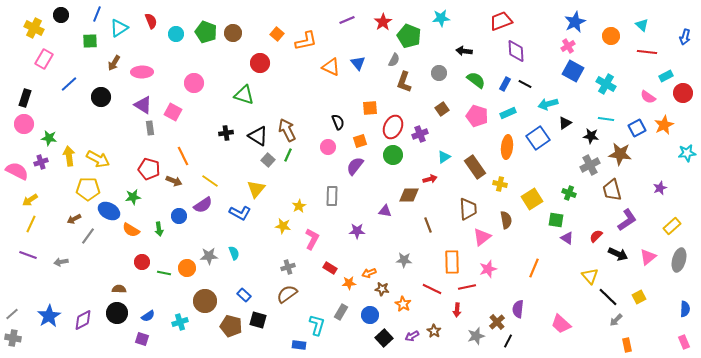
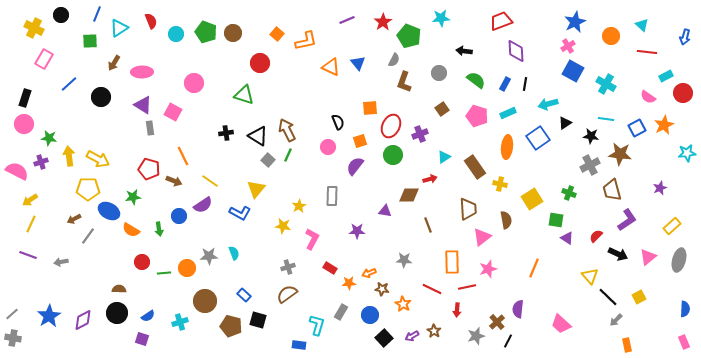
black line at (525, 84): rotated 72 degrees clockwise
red ellipse at (393, 127): moved 2 px left, 1 px up
green line at (164, 273): rotated 16 degrees counterclockwise
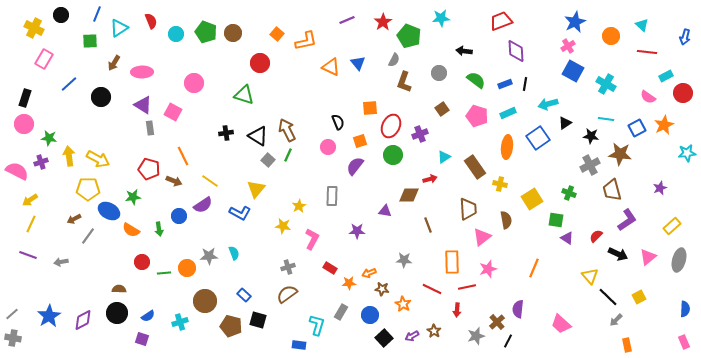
blue rectangle at (505, 84): rotated 40 degrees clockwise
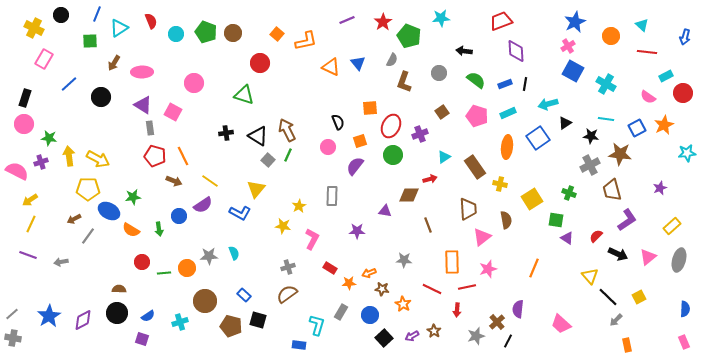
gray semicircle at (394, 60): moved 2 px left
brown square at (442, 109): moved 3 px down
red pentagon at (149, 169): moved 6 px right, 13 px up
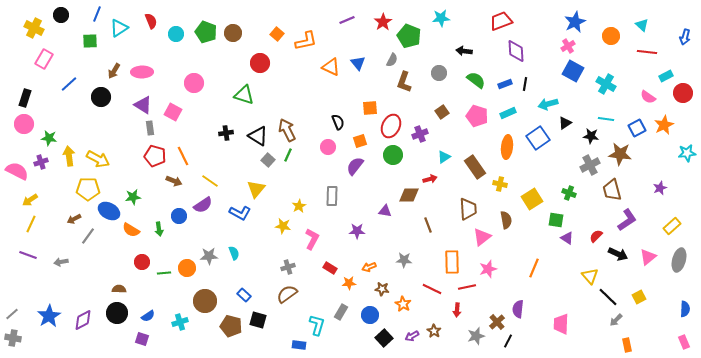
brown arrow at (114, 63): moved 8 px down
orange arrow at (369, 273): moved 6 px up
pink trapezoid at (561, 324): rotated 50 degrees clockwise
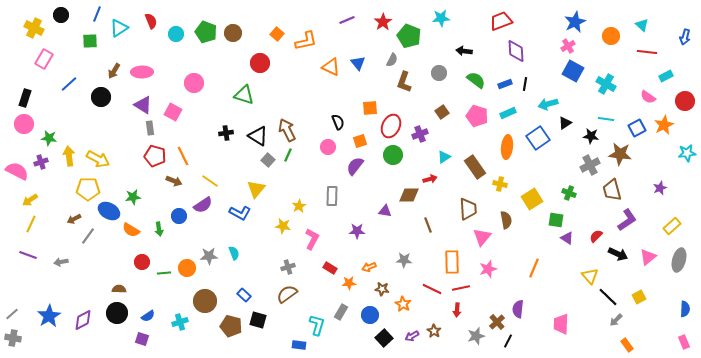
red circle at (683, 93): moved 2 px right, 8 px down
pink triangle at (482, 237): rotated 12 degrees counterclockwise
red line at (467, 287): moved 6 px left, 1 px down
orange rectangle at (627, 345): rotated 24 degrees counterclockwise
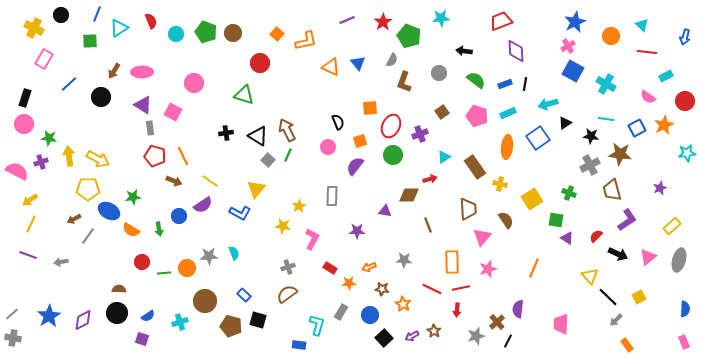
brown semicircle at (506, 220): rotated 24 degrees counterclockwise
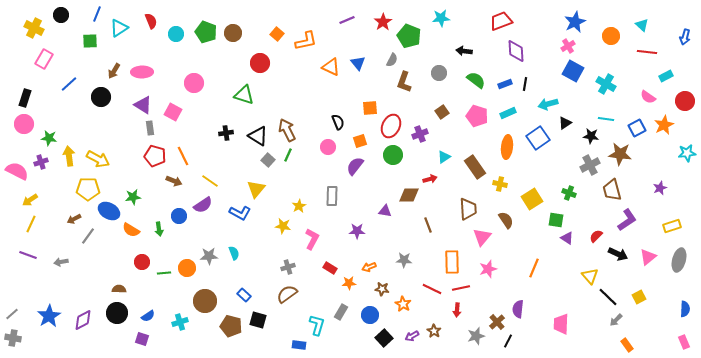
yellow rectangle at (672, 226): rotated 24 degrees clockwise
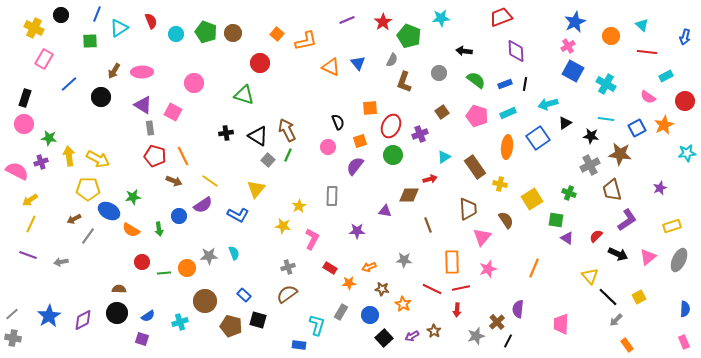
red trapezoid at (501, 21): moved 4 px up
blue L-shape at (240, 213): moved 2 px left, 2 px down
gray ellipse at (679, 260): rotated 10 degrees clockwise
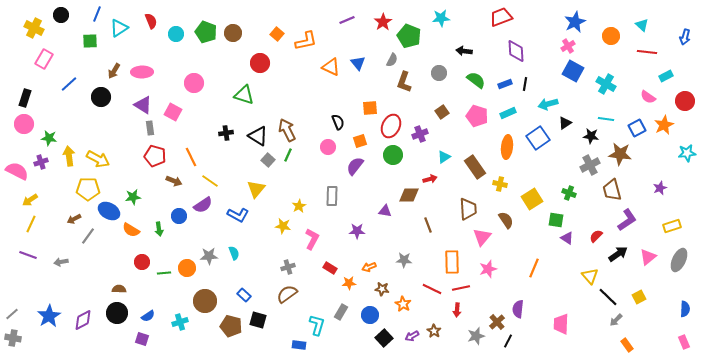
orange line at (183, 156): moved 8 px right, 1 px down
black arrow at (618, 254): rotated 60 degrees counterclockwise
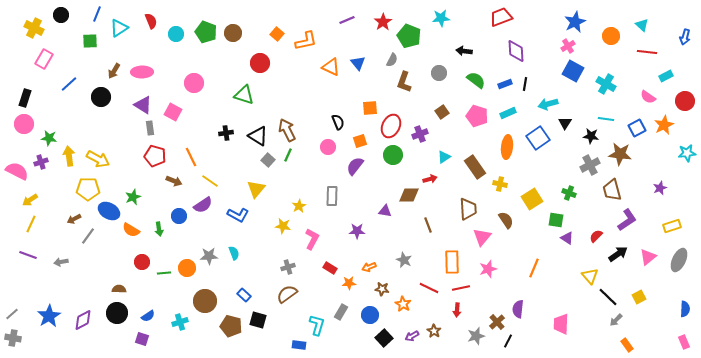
black triangle at (565, 123): rotated 24 degrees counterclockwise
green star at (133, 197): rotated 14 degrees counterclockwise
gray star at (404, 260): rotated 21 degrees clockwise
red line at (432, 289): moved 3 px left, 1 px up
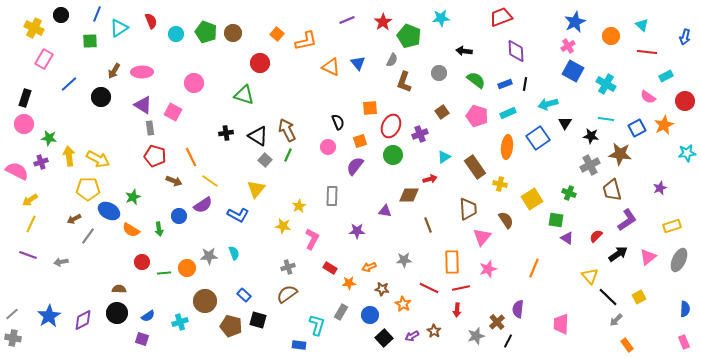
gray square at (268, 160): moved 3 px left
gray star at (404, 260): rotated 28 degrees counterclockwise
